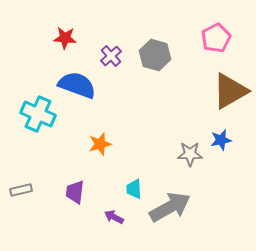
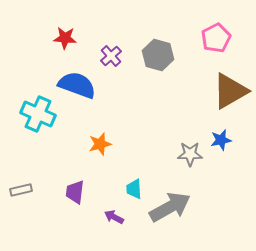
gray hexagon: moved 3 px right
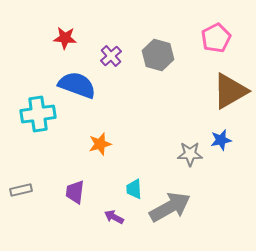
cyan cross: rotated 32 degrees counterclockwise
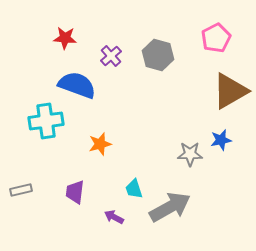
cyan cross: moved 8 px right, 7 px down
cyan trapezoid: rotated 15 degrees counterclockwise
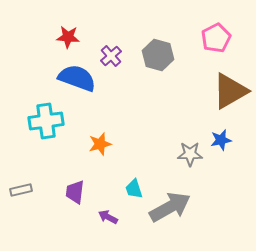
red star: moved 3 px right, 1 px up
blue semicircle: moved 7 px up
purple arrow: moved 6 px left
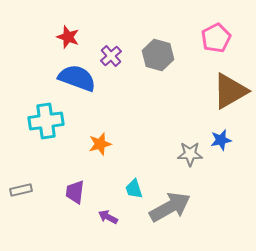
red star: rotated 15 degrees clockwise
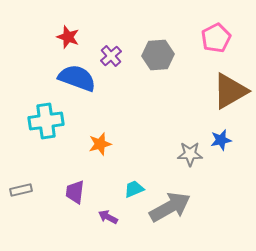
gray hexagon: rotated 20 degrees counterclockwise
cyan trapezoid: rotated 85 degrees clockwise
